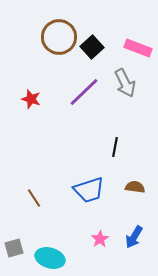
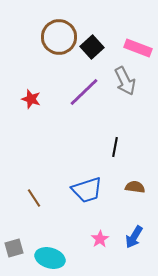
gray arrow: moved 2 px up
blue trapezoid: moved 2 px left
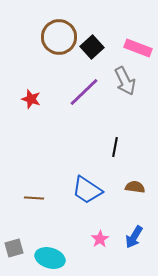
blue trapezoid: rotated 52 degrees clockwise
brown line: rotated 54 degrees counterclockwise
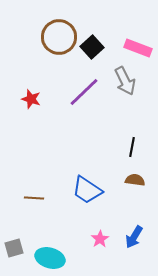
black line: moved 17 px right
brown semicircle: moved 7 px up
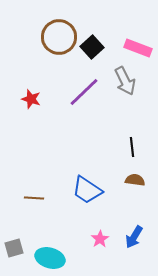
black line: rotated 18 degrees counterclockwise
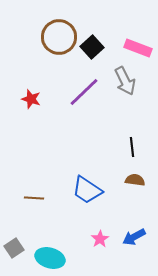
blue arrow: rotated 30 degrees clockwise
gray square: rotated 18 degrees counterclockwise
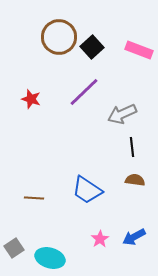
pink rectangle: moved 1 px right, 2 px down
gray arrow: moved 3 px left, 33 px down; rotated 92 degrees clockwise
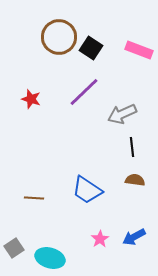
black square: moved 1 px left, 1 px down; rotated 15 degrees counterclockwise
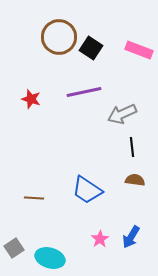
purple line: rotated 32 degrees clockwise
blue arrow: moved 3 px left; rotated 30 degrees counterclockwise
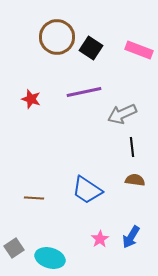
brown circle: moved 2 px left
